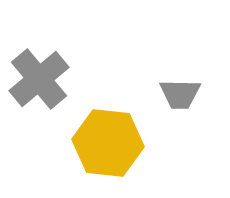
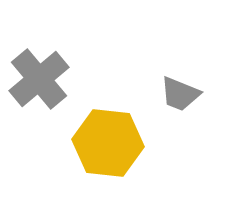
gray trapezoid: rotated 21 degrees clockwise
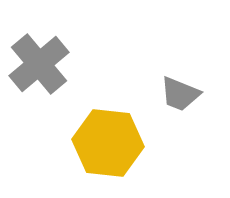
gray cross: moved 15 px up
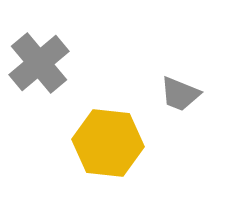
gray cross: moved 1 px up
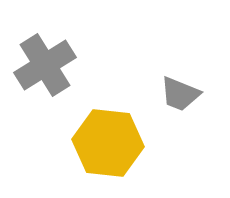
gray cross: moved 6 px right, 2 px down; rotated 8 degrees clockwise
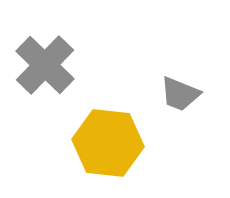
gray cross: rotated 14 degrees counterclockwise
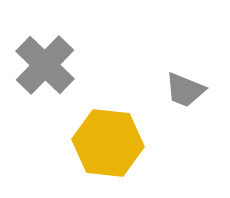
gray trapezoid: moved 5 px right, 4 px up
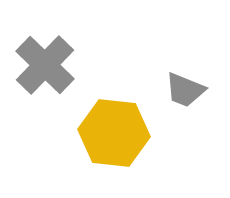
yellow hexagon: moved 6 px right, 10 px up
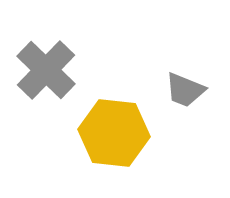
gray cross: moved 1 px right, 5 px down
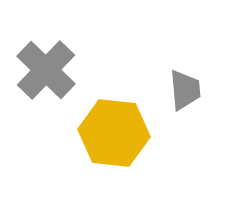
gray trapezoid: rotated 117 degrees counterclockwise
